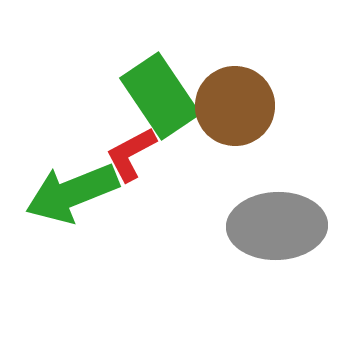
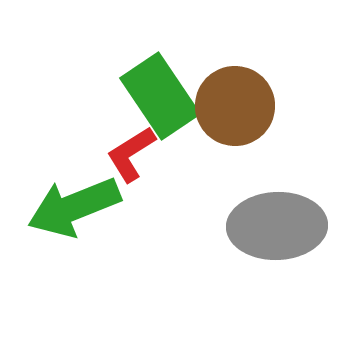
red L-shape: rotated 4 degrees counterclockwise
green arrow: moved 2 px right, 14 px down
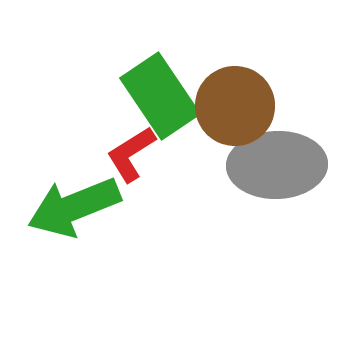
gray ellipse: moved 61 px up
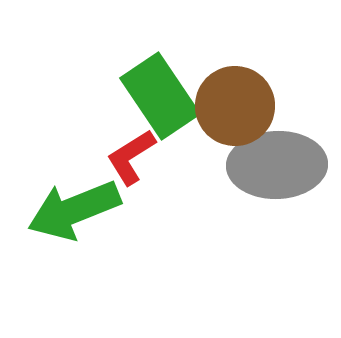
red L-shape: moved 3 px down
green arrow: moved 3 px down
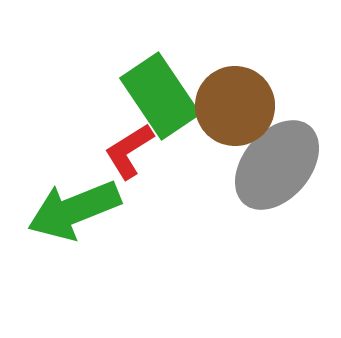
red L-shape: moved 2 px left, 6 px up
gray ellipse: rotated 48 degrees counterclockwise
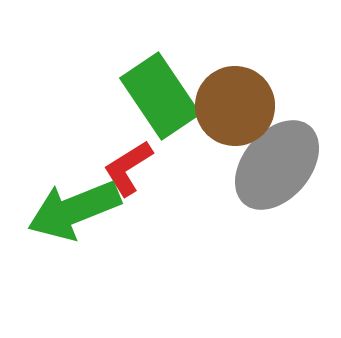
red L-shape: moved 1 px left, 17 px down
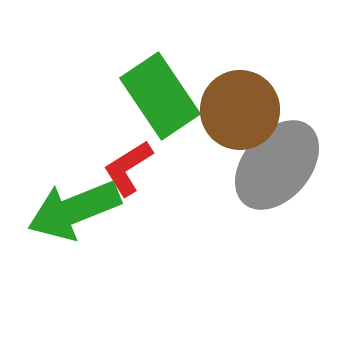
brown circle: moved 5 px right, 4 px down
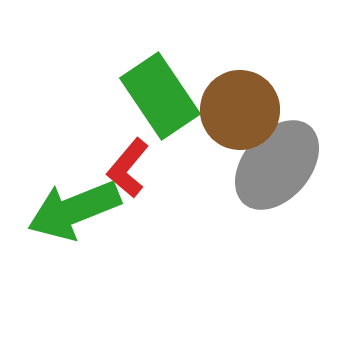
red L-shape: rotated 18 degrees counterclockwise
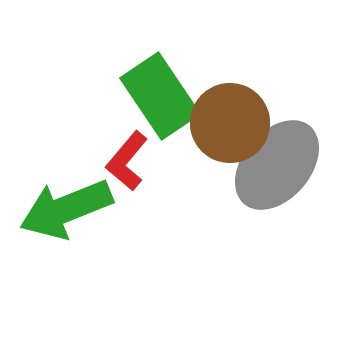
brown circle: moved 10 px left, 13 px down
red L-shape: moved 1 px left, 7 px up
green arrow: moved 8 px left, 1 px up
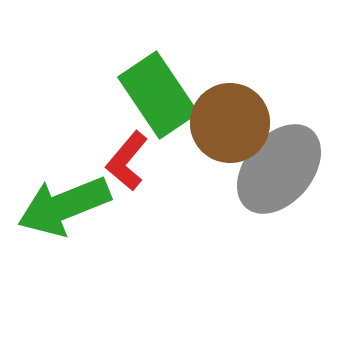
green rectangle: moved 2 px left, 1 px up
gray ellipse: moved 2 px right, 4 px down
green arrow: moved 2 px left, 3 px up
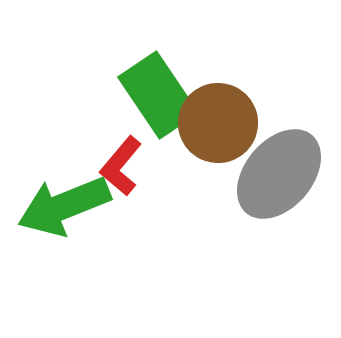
brown circle: moved 12 px left
red L-shape: moved 6 px left, 5 px down
gray ellipse: moved 5 px down
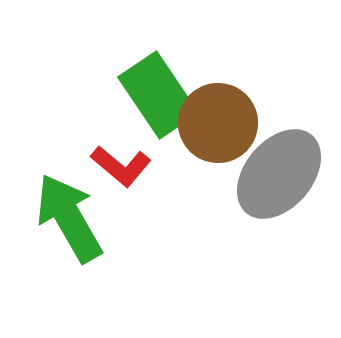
red L-shape: rotated 90 degrees counterclockwise
green arrow: moved 5 px right, 12 px down; rotated 82 degrees clockwise
